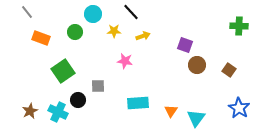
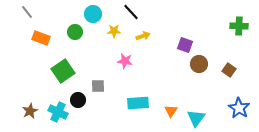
brown circle: moved 2 px right, 1 px up
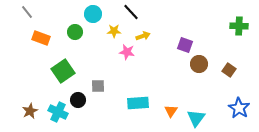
pink star: moved 2 px right, 9 px up
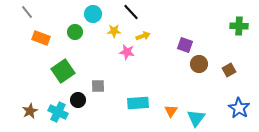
brown square: rotated 24 degrees clockwise
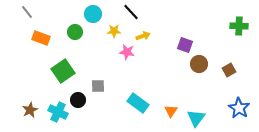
cyan rectangle: rotated 40 degrees clockwise
brown star: moved 1 px up
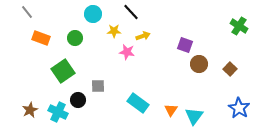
green cross: rotated 30 degrees clockwise
green circle: moved 6 px down
brown square: moved 1 px right, 1 px up; rotated 16 degrees counterclockwise
orange triangle: moved 1 px up
cyan triangle: moved 2 px left, 2 px up
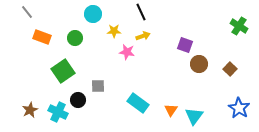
black line: moved 10 px right; rotated 18 degrees clockwise
orange rectangle: moved 1 px right, 1 px up
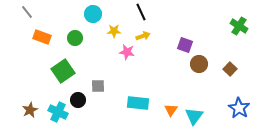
cyan rectangle: rotated 30 degrees counterclockwise
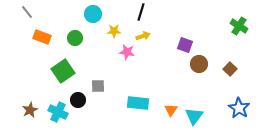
black line: rotated 42 degrees clockwise
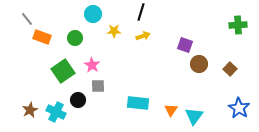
gray line: moved 7 px down
green cross: moved 1 px left, 1 px up; rotated 36 degrees counterclockwise
pink star: moved 35 px left, 13 px down; rotated 21 degrees clockwise
cyan cross: moved 2 px left
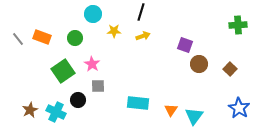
gray line: moved 9 px left, 20 px down
pink star: moved 1 px up
